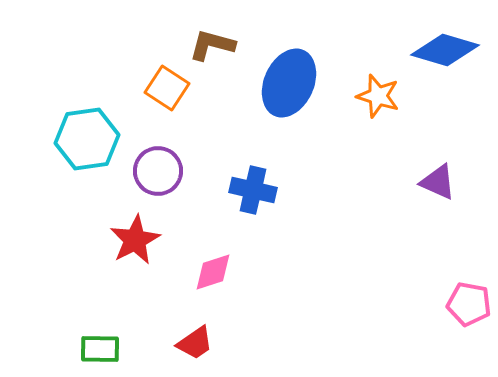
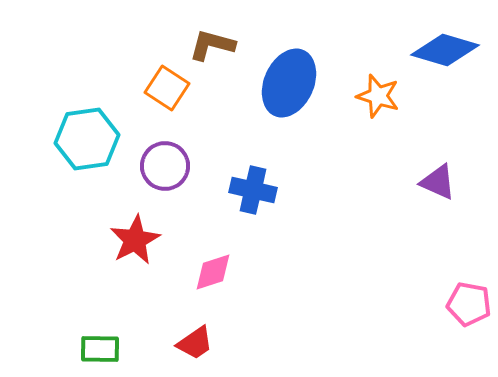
purple circle: moved 7 px right, 5 px up
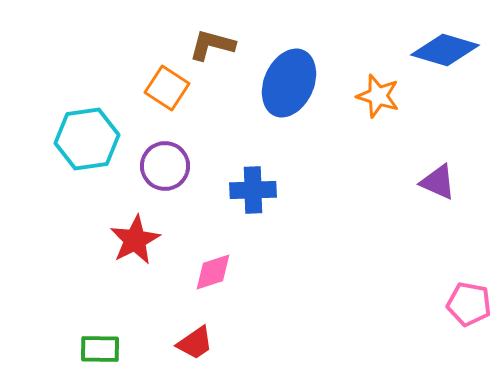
blue cross: rotated 15 degrees counterclockwise
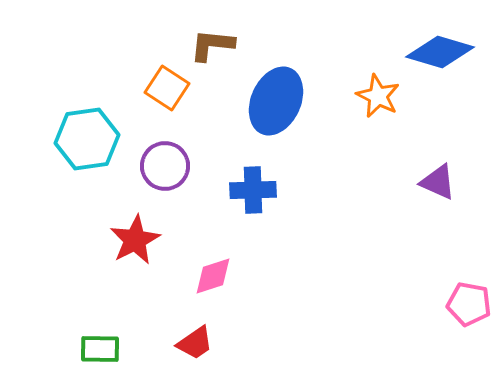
brown L-shape: rotated 9 degrees counterclockwise
blue diamond: moved 5 px left, 2 px down
blue ellipse: moved 13 px left, 18 px down
orange star: rotated 9 degrees clockwise
pink diamond: moved 4 px down
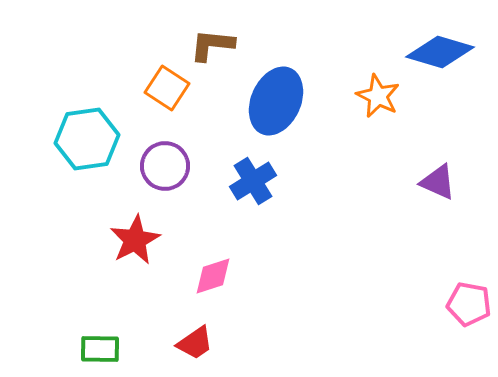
blue cross: moved 9 px up; rotated 30 degrees counterclockwise
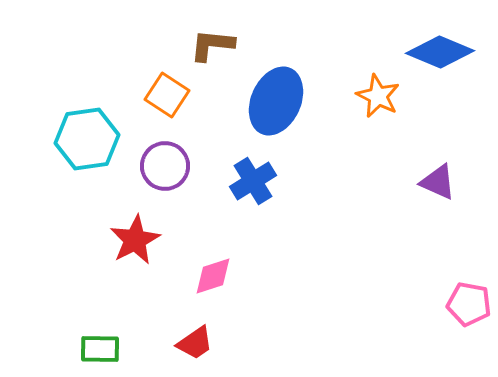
blue diamond: rotated 6 degrees clockwise
orange square: moved 7 px down
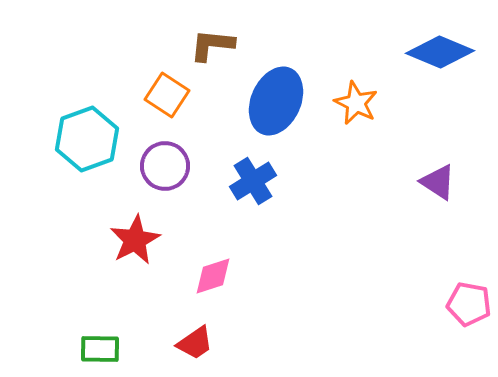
orange star: moved 22 px left, 7 px down
cyan hexagon: rotated 12 degrees counterclockwise
purple triangle: rotated 9 degrees clockwise
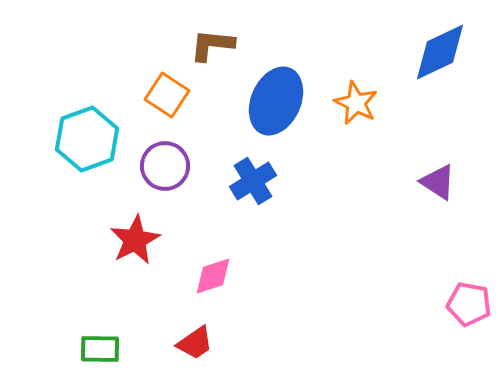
blue diamond: rotated 48 degrees counterclockwise
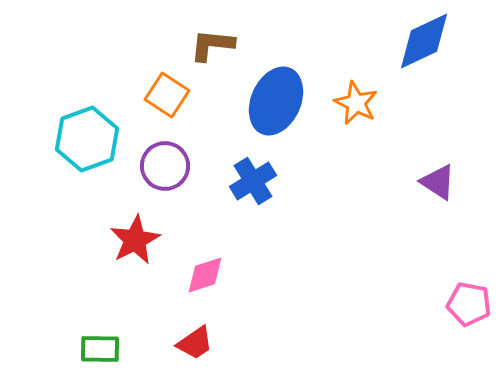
blue diamond: moved 16 px left, 11 px up
pink diamond: moved 8 px left, 1 px up
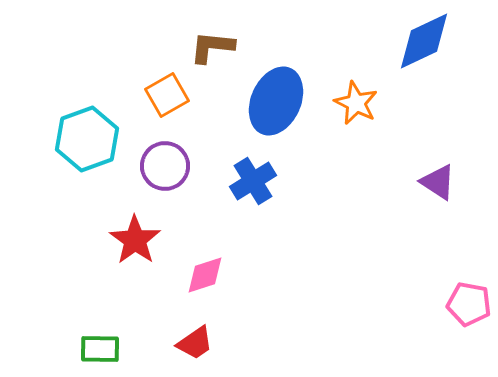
brown L-shape: moved 2 px down
orange square: rotated 27 degrees clockwise
red star: rotated 9 degrees counterclockwise
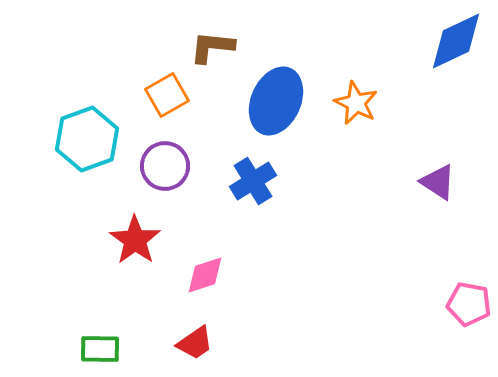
blue diamond: moved 32 px right
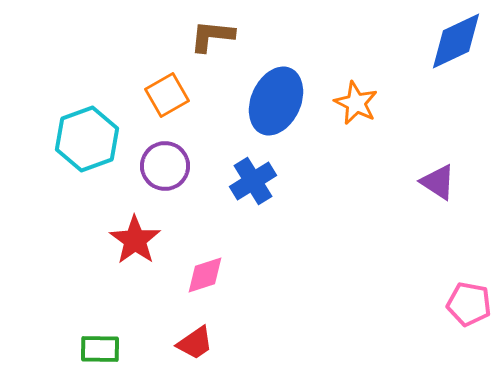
brown L-shape: moved 11 px up
